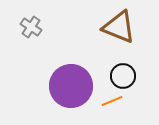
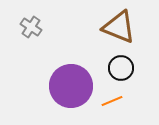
black circle: moved 2 px left, 8 px up
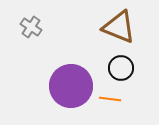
orange line: moved 2 px left, 2 px up; rotated 30 degrees clockwise
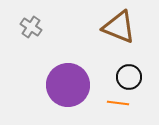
black circle: moved 8 px right, 9 px down
purple circle: moved 3 px left, 1 px up
orange line: moved 8 px right, 4 px down
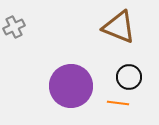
gray cross: moved 17 px left; rotated 30 degrees clockwise
purple circle: moved 3 px right, 1 px down
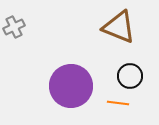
black circle: moved 1 px right, 1 px up
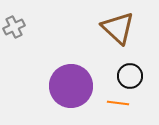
brown triangle: moved 1 px left, 1 px down; rotated 21 degrees clockwise
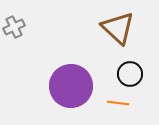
black circle: moved 2 px up
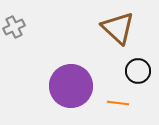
black circle: moved 8 px right, 3 px up
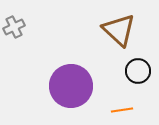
brown triangle: moved 1 px right, 2 px down
orange line: moved 4 px right, 7 px down; rotated 15 degrees counterclockwise
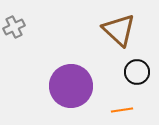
black circle: moved 1 px left, 1 px down
